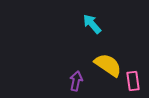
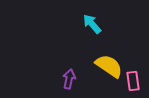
yellow semicircle: moved 1 px right, 1 px down
purple arrow: moved 7 px left, 2 px up
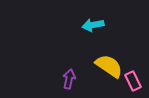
cyan arrow: moved 1 px right, 1 px down; rotated 60 degrees counterclockwise
pink rectangle: rotated 18 degrees counterclockwise
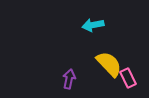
yellow semicircle: moved 2 px up; rotated 12 degrees clockwise
pink rectangle: moved 5 px left, 3 px up
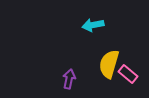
yellow semicircle: rotated 120 degrees counterclockwise
pink rectangle: moved 4 px up; rotated 24 degrees counterclockwise
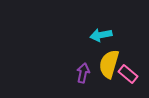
cyan arrow: moved 8 px right, 10 px down
purple arrow: moved 14 px right, 6 px up
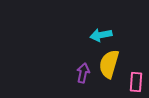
pink rectangle: moved 8 px right, 8 px down; rotated 54 degrees clockwise
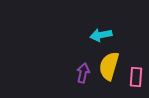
yellow semicircle: moved 2 px down
pink rectangle: moved 5 px up
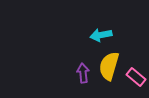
purple arrow: rotated 18 degrees counterclockwise
pink rectangle: rotated 54 degrees counterclockwise
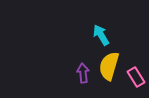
cyan arrow: rotated 70 degrees clockwise
pink rectangle: rotated 18 degrees clockwise
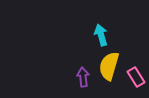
cyan arrow: rotated 15 degrees clockwise
purple arrow: moved 4 px down
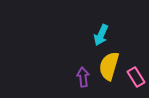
cyan arrow: rotated 140 degrees counterclockwise
